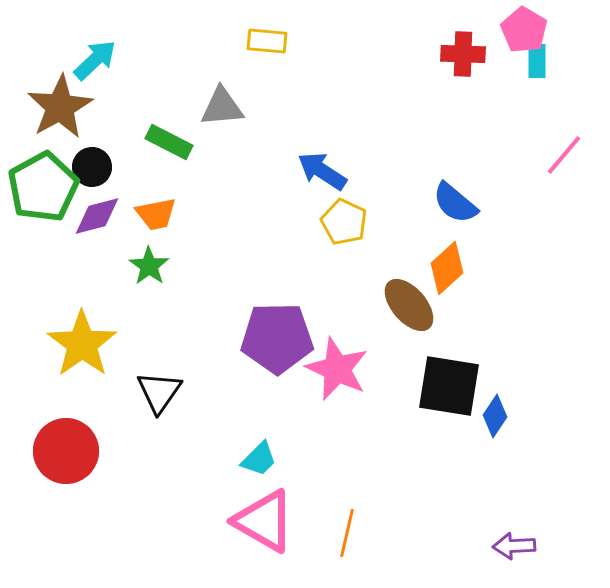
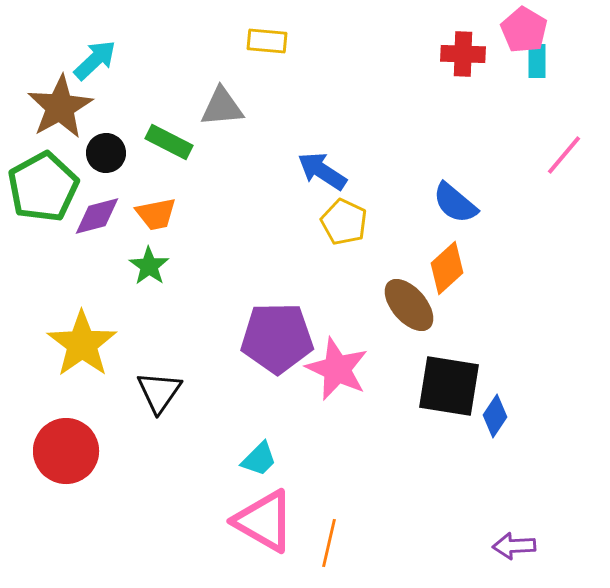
black circle: moved 14 px right, 14 px up
orange line: moved 18 px left, 10 px down
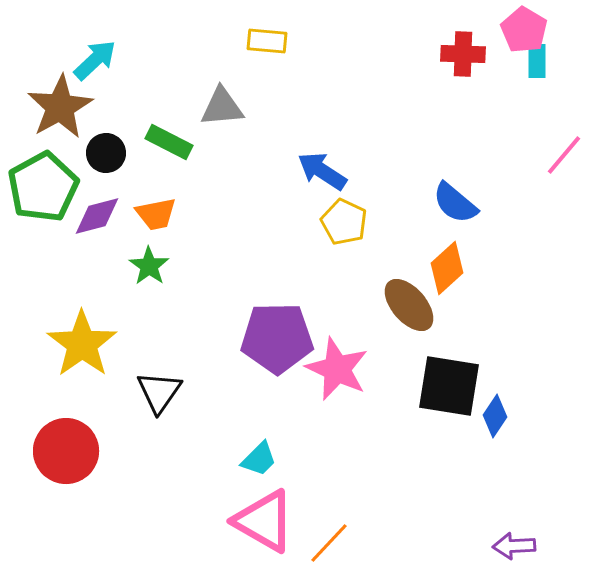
orange line: rotated 30 degrees clockwise
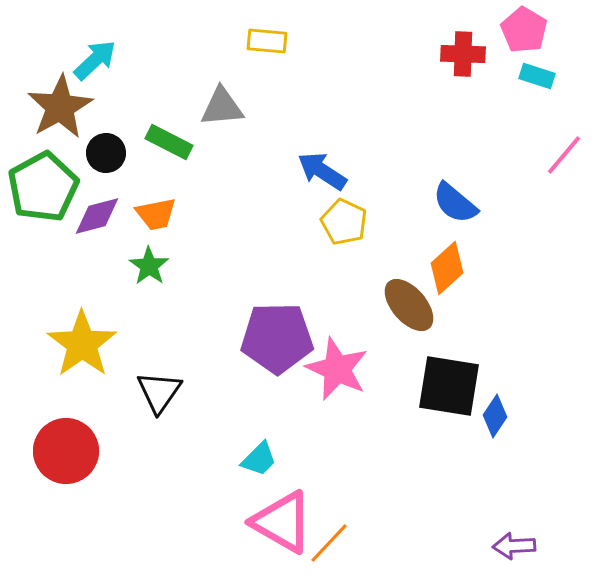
cyan rectangle: moved 15 px down; rotated 72 degrees counterclockwise
pink triangle: moved 18 px right, 1 px down
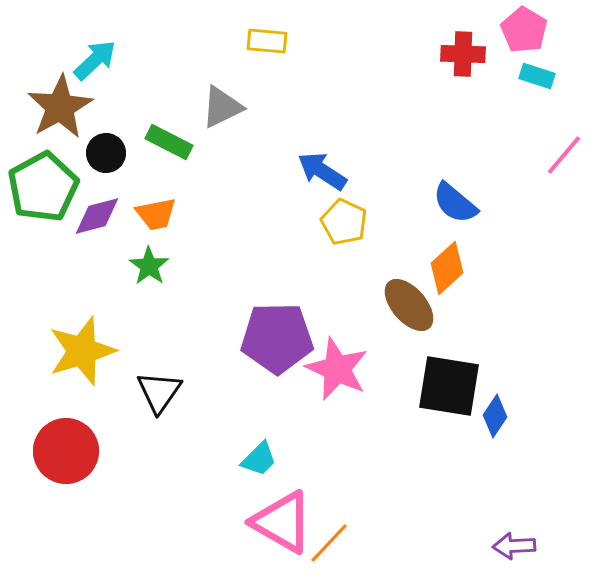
gray triangle: rotated 21 degrees counterclockwise
yellow star: moved 7 px down; rotated 18 degrees clockwise
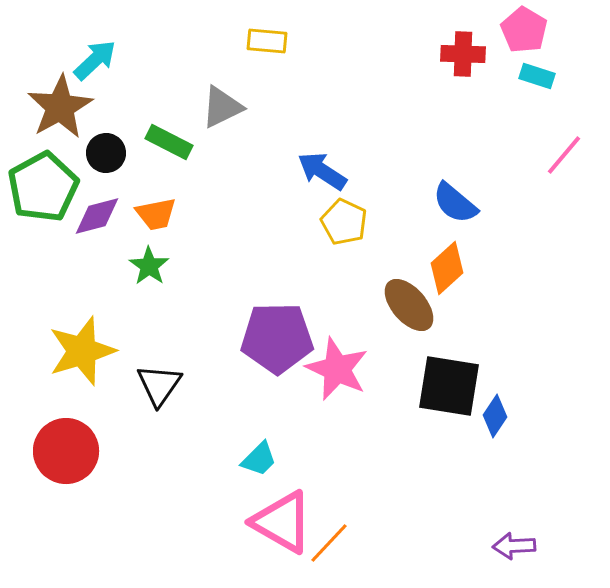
black triangle: moved 7 px up
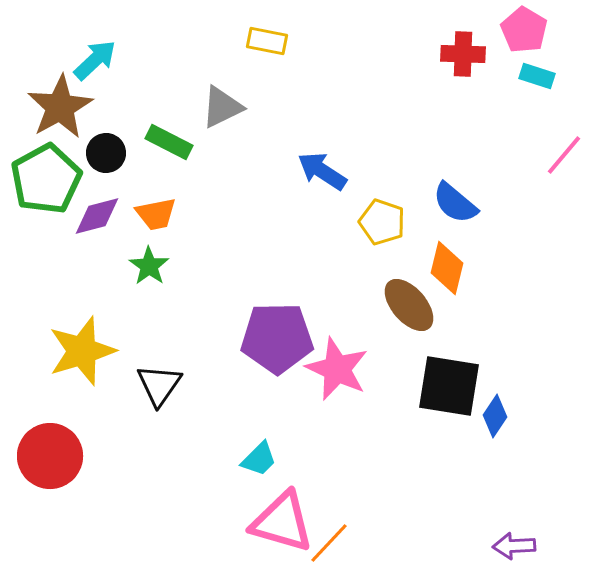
yellow rectangle: rotated 6 degrees clockwise
green pentagon: moved 3 px right, 8 px up
yellow pentagon: moved 38 px right; rotated 6 degrees counterclockwise
orange diamond: rotated 34 degrees counterclockwise
red circle: moved 16 px left, 5 px down
pink triangle: rotated 14 degrees counterclockwise
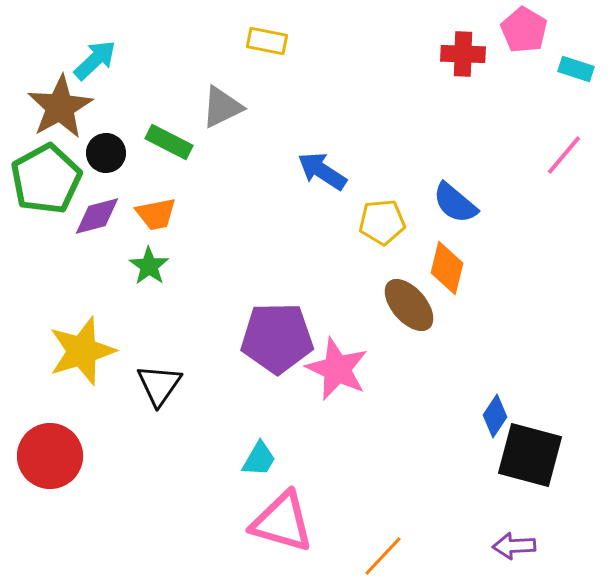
cyan rectangle: moved 39 px right, 7 px up
yellow pentagon: rotated 24 degrees counterclockwise
black square: moved 81 px right, 69 px down; rotated 6 degrees clockwise
cyan trapezoid: rotated 15 degrees counterclockwise
orange line: moved 54 px right, 13 px down
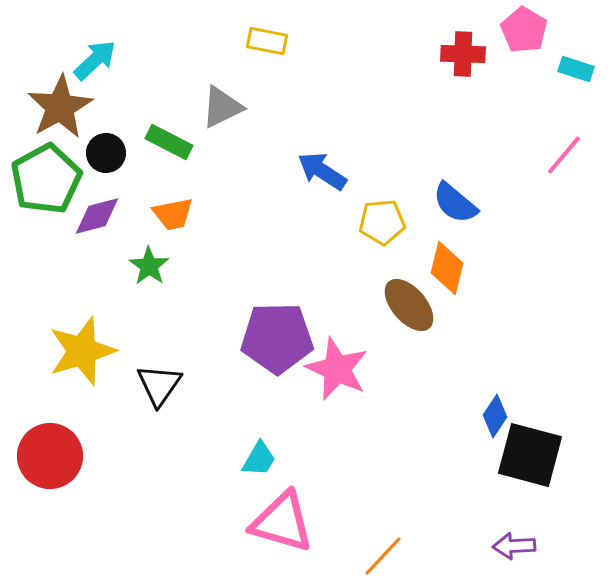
orange trapezoid: moved 17 px right
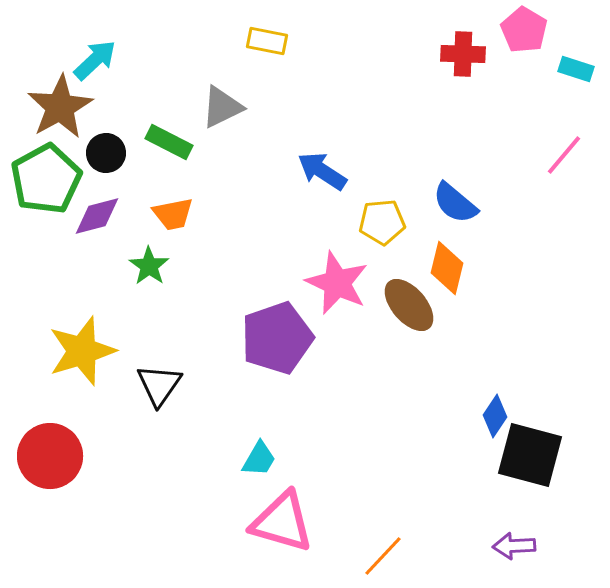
purple pentagon: rotated 18 degrees counterclockwise
pink star: moved 86 px up
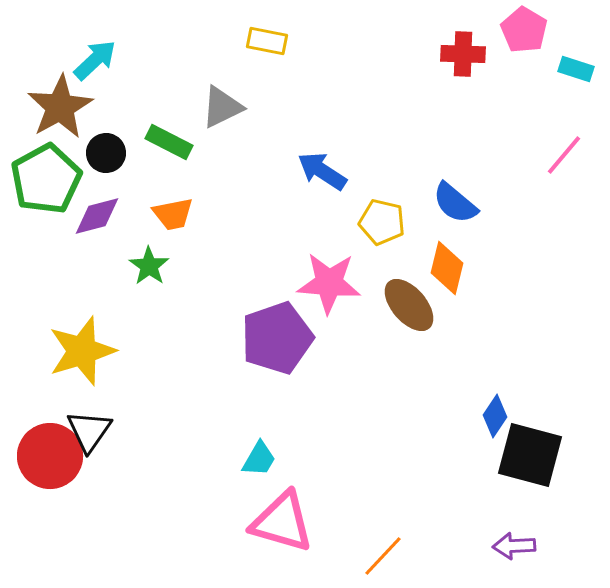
yellow pentagon: rotated 18 degrees clockwise
pink star: moved 8 px left; rotated 20 degrees counterclockwise
black triangle: moved 70 px left, 46 px down
